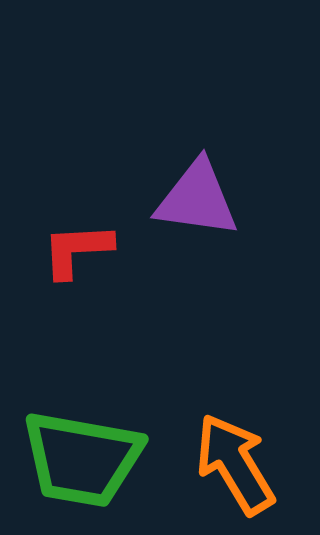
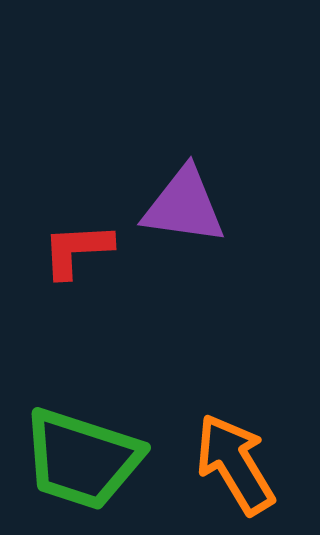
purple triangle: moved 13 px left, 7 px down
green trapezoid: rotated 8 degrees clockwise
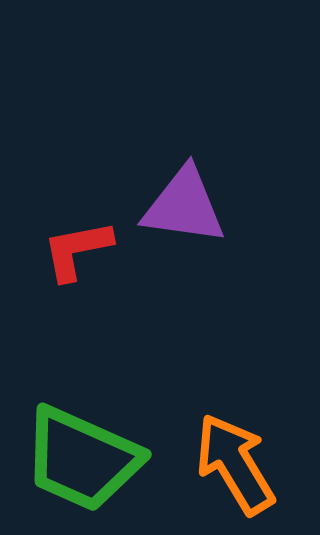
red L-shape: rotated 8 degrees counterclockwise
green trapezoid: rotated 6 degrees clockwise
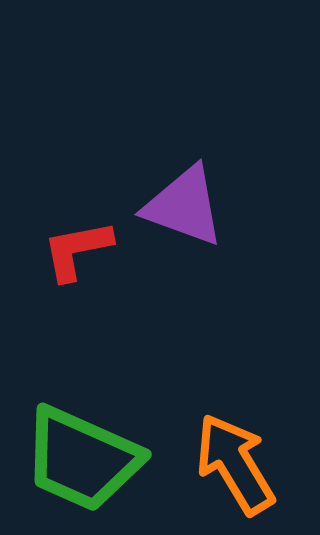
purple triangle: rotated 12 degrees clockwise
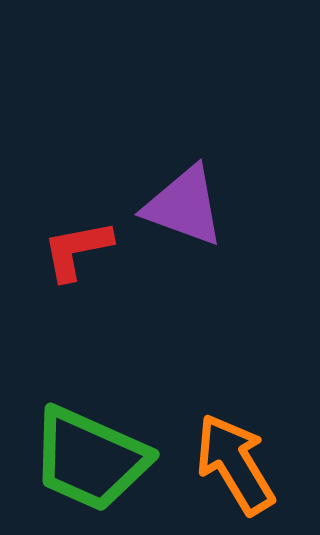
green trapezoid: moved 8 px right
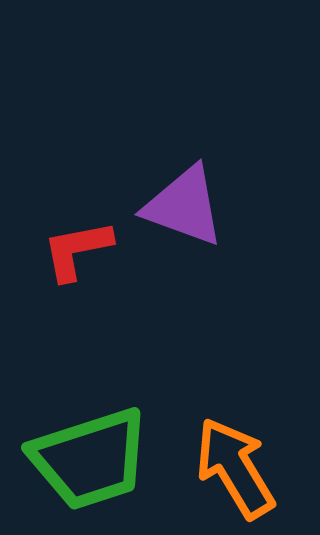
green trapezoid: rotated 42 degrees counterclockwise
orange arrow: moved 4 px down
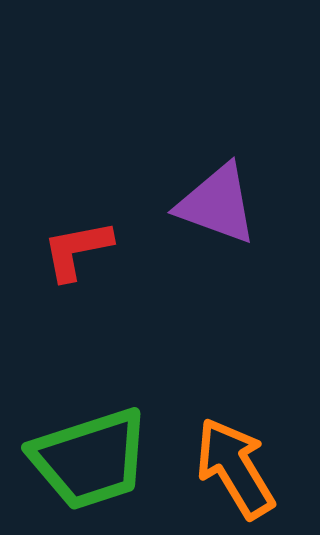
purple triangle: moved 33 px right, 2 px up
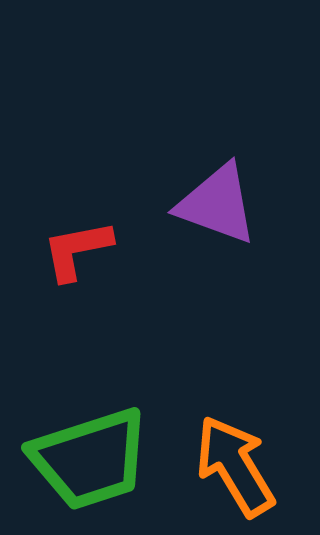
orange arrow: moved 2 px up
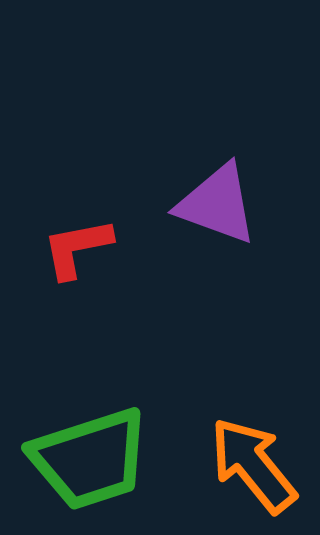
red L-shape: moved 2 px up
orange arrow: moved 18 px right, 1 px up; rotated 8 degrees counterclockwise
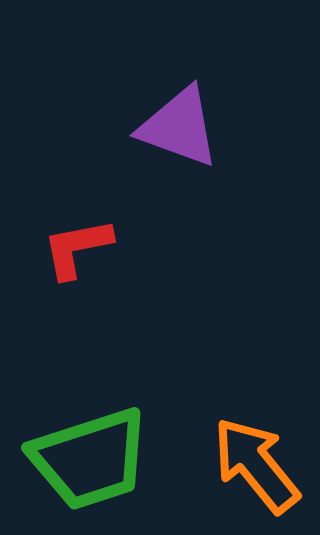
purple triangle: moved 38 px left, 77 px up
orange arrow: moved 3 px right
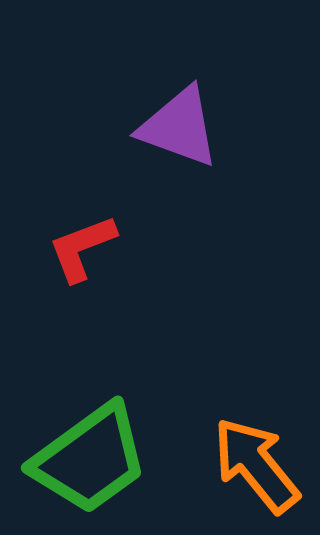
red L-shape: moved 5 px right; rotated 10 degrees counterclockwise
green trapezoid: rotated 18 degrees counterclockwise
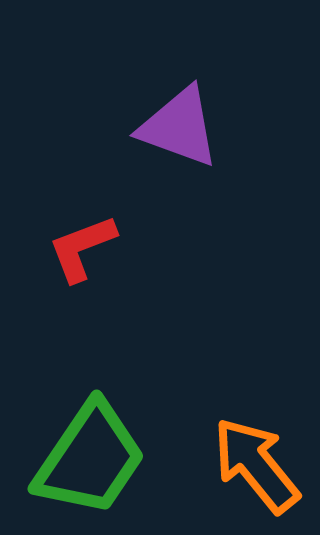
green trapezoid: rotated 20 degrees counterclockwise
